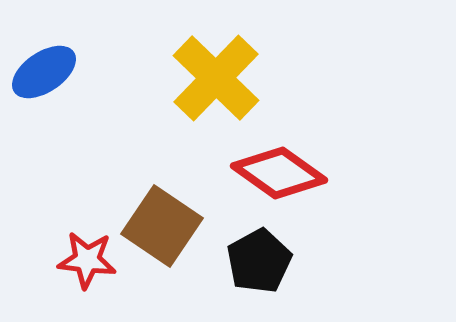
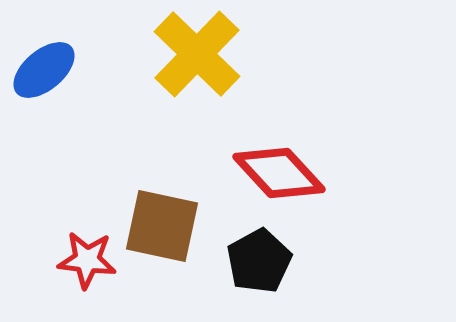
blue ellipse: moved 2 px up; rotated 6 degrees counterclockwise
yellow cross: moved 19 px left, 24 px up
red diamond: rotated 12 degrees clockwise
brown square: rotated 22 degrees counterclockwise
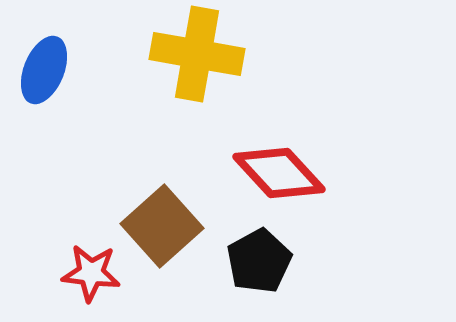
yellow cross: rotated 34 degrees counterclockwise
blue ellipse: rotated 28 degrees counterclockwise
brown square: rotated 36 degrees clockwise
red star: moved 4 px right, 13 px down
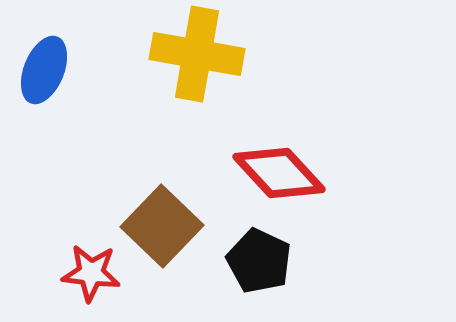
brown square: rotated 4 degrees counterclockwise
black pentagon: rotated 18 degrees counterclockwise
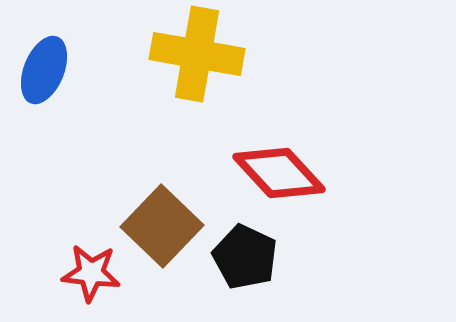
black pentagon: moved 14 px left, 4 px up
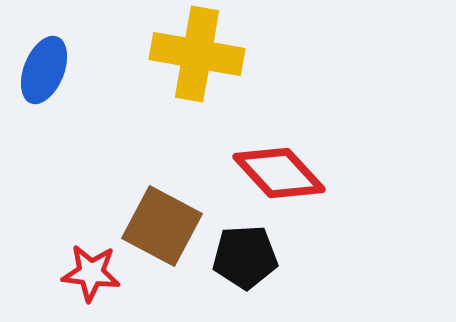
brown square: rotated 16 degrees counterclockwise
black pentagon: rotated 28 degrees counterclockwise
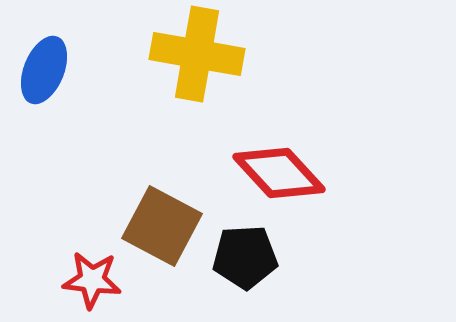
red star: moved 1 px right, 7 px down
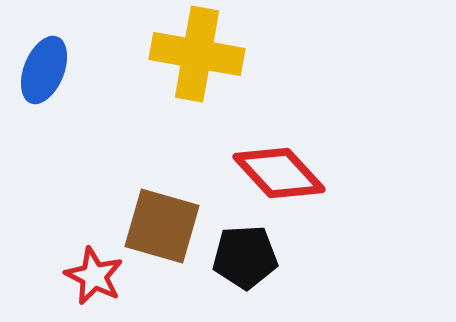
brown square: rotated 12 degrees counterclockwise
red star: moved 2 px right, 4 px up; rotated 20 degrees clockwise
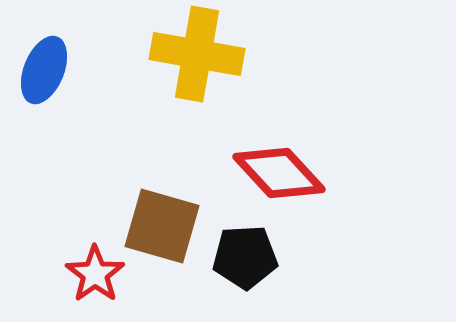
red star: moved 1 px right, 2 px up; rotated 10 degrees clockwise
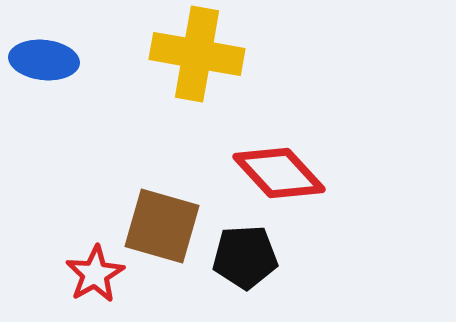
blue ellipse: moved 10 px up; rotated 74 degrees clockwise
red star: rotated 6 degrees clockwise
